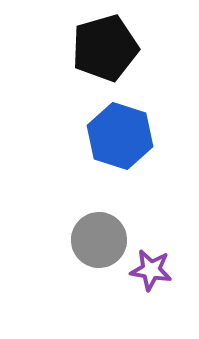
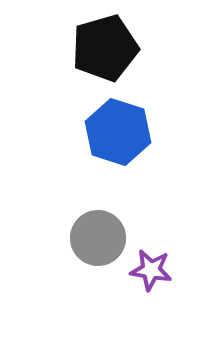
blue hexagon: moved 2 px left, 4 px up
gray circle: moved 1 px left, 2 px up
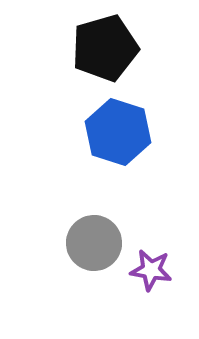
gray circle: moved 4 px left, 5 px down
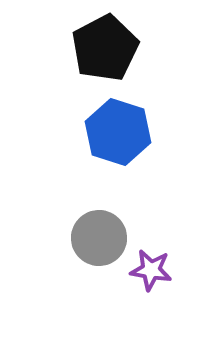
black pentagon: rotated 12 degrees counterclockwise
gray circle: moved 5 px right, 5 px up
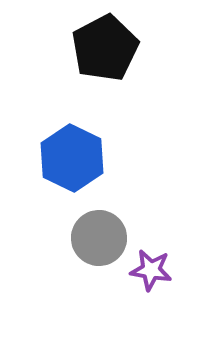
blue hexagon: moved 46 px left, 26 px down; rotated 8 degrees clockwise
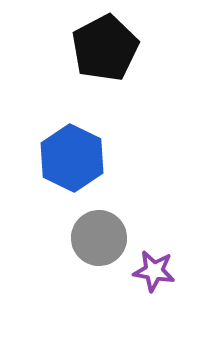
purple star: moved 3 px right, 1 px down
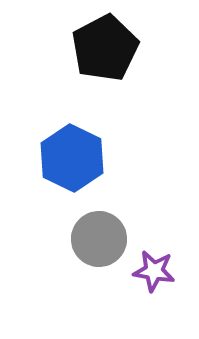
gray circle: moved 1 px down
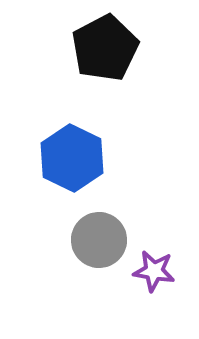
gray circle: moved 1 px down
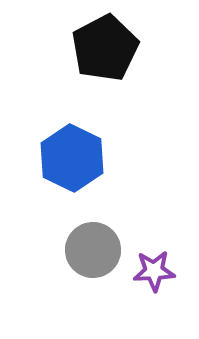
gray circle: moved 6 px left, 10 px down
purple star: rotated 12 degrees counterclockwise
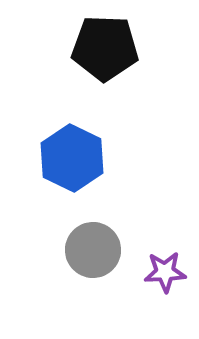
black pentagon: rotated 30 degrees clockwise
purple star: moved 11 px right, 1 px down
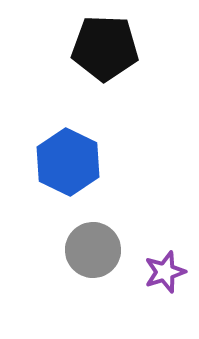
blue hexagon: moved 4 px left, 4 px down
purple star: rotated 15 degrees counterclockwise
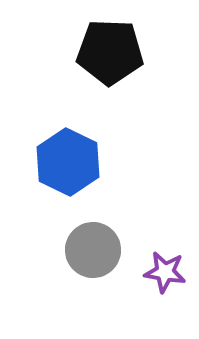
black pentagon: moved 5 px right, 4 px down
purple star: rotated 27 degrees clockwise
